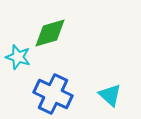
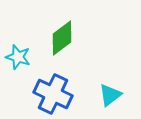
green diamond: moved 12 px right, 5 px down; rotated 21 degrees counterclockwise
cyan triangle: rotated 40 degrees clockwise
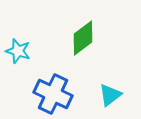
green diamond: moved 21 px right
cyan star: moved 6 px up
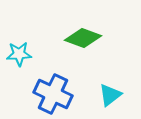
green diamond: rotated 57 degrees clockwise
cyan star: moved 1 px right, 3 px down; rotated 20 degrees counterclockwise
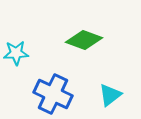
green diamond: moved 1 px right, 2 px down
cyan star: moved 3 px left, 1 px up
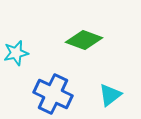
cyan star: rotated 10 degrees counterclockwise
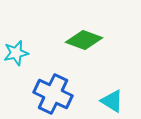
cyan triangle: moved 2 px right, 6 px down; rotated 50 degrees counterclockwise
